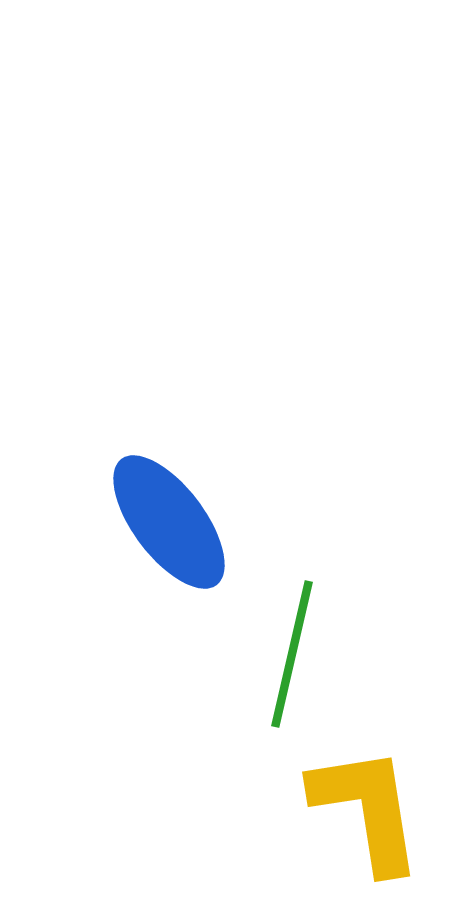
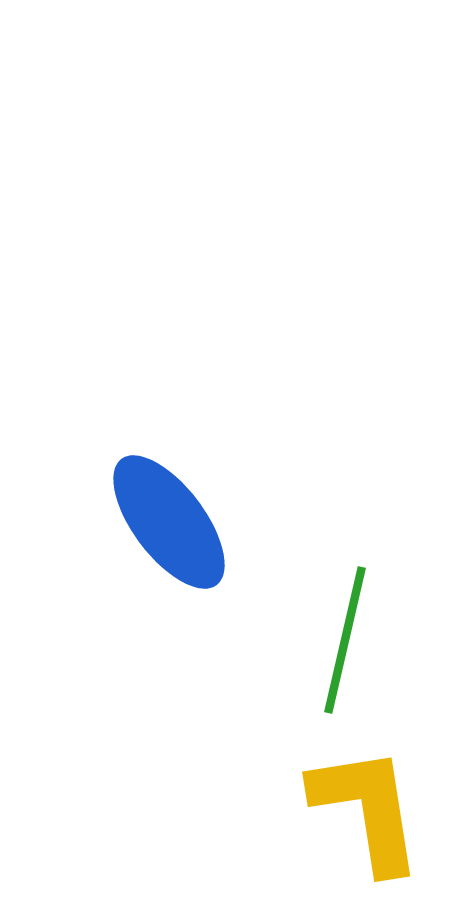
green line: moved 53 px right, 14 px up
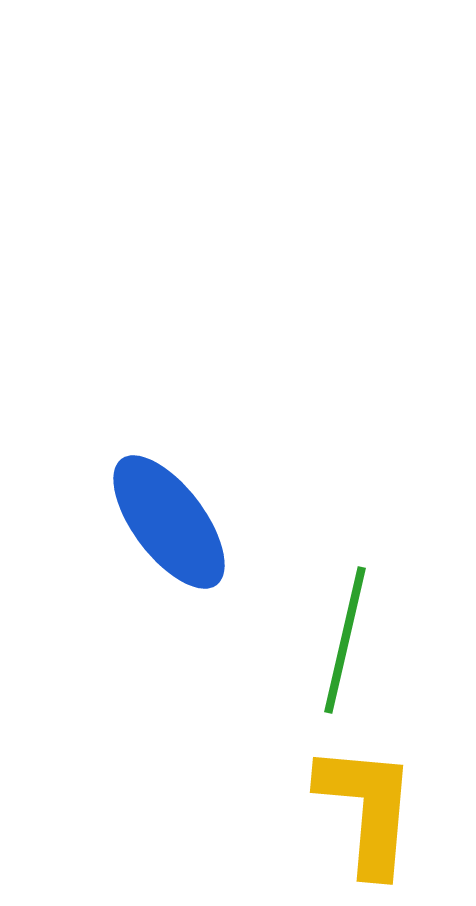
yellow L-shape: rotated 14 degrees clockwise
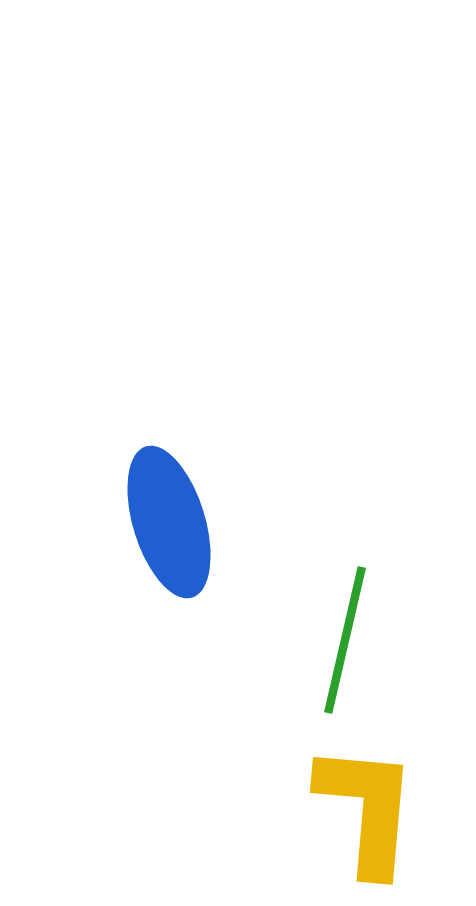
blue ellipse: rotated 20 degrees clockwise
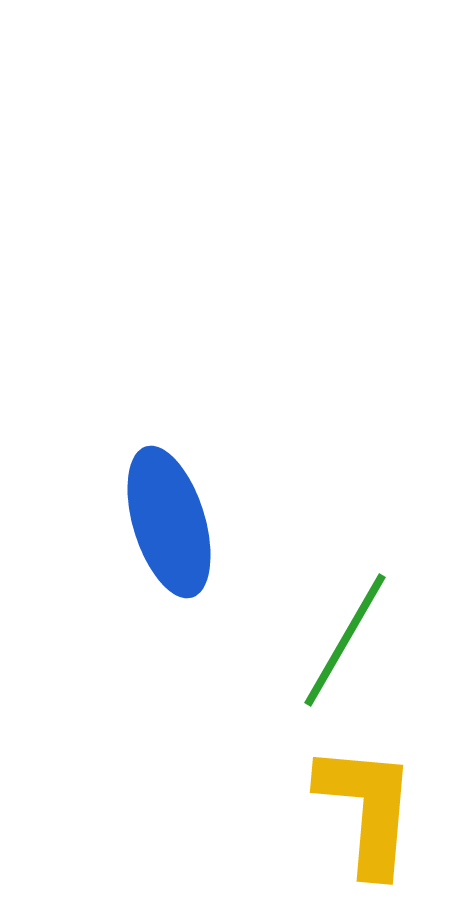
green line: rotated 17 degrees clockwise
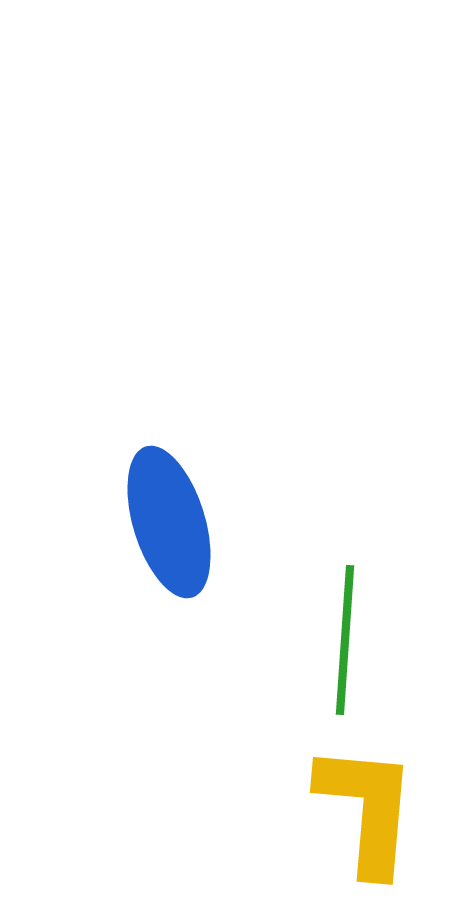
green line: rotated 26 degrees counterclockwise
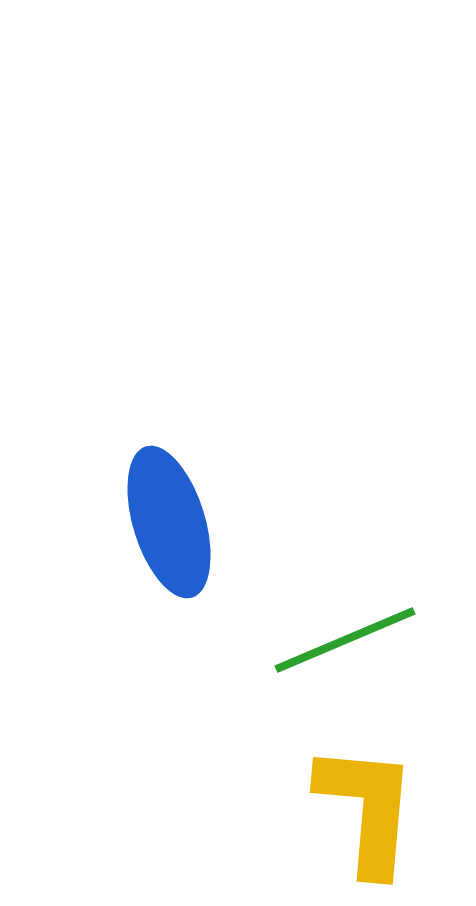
green line: rotated 63 degrees clockwise
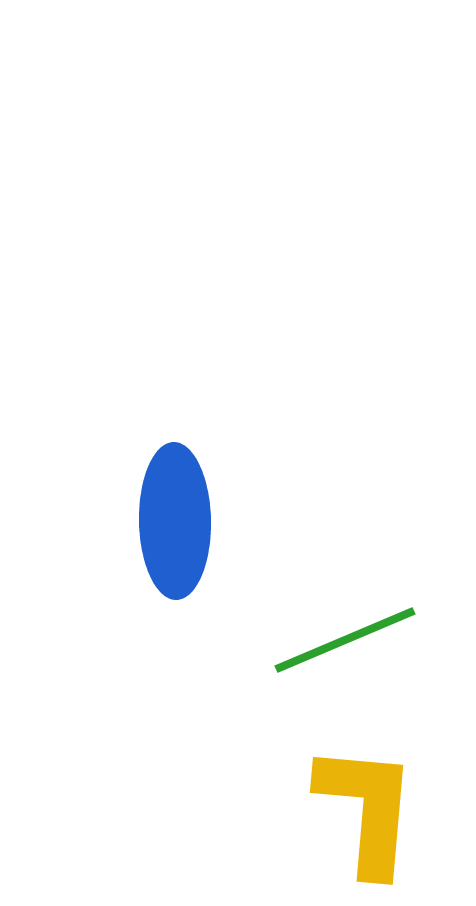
blue ellipse: moved 6 px right, 1 px up; rotated 16 degrees clockwise
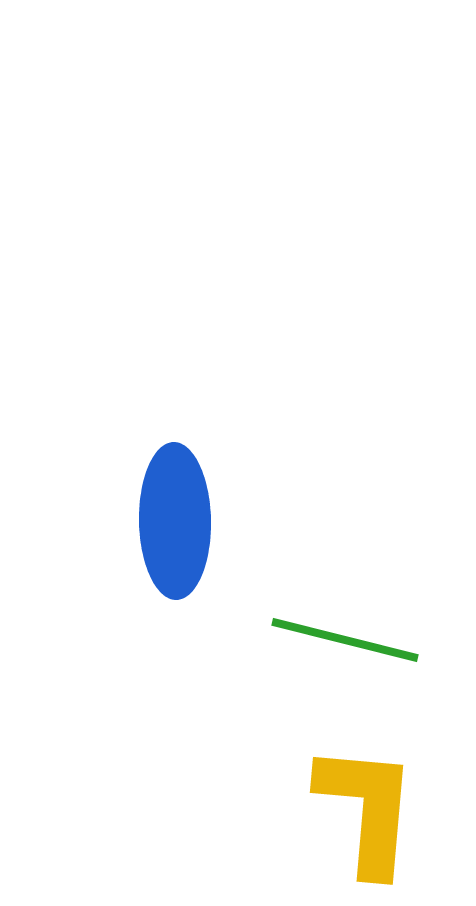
green line: rotated 37 degrees clockwise
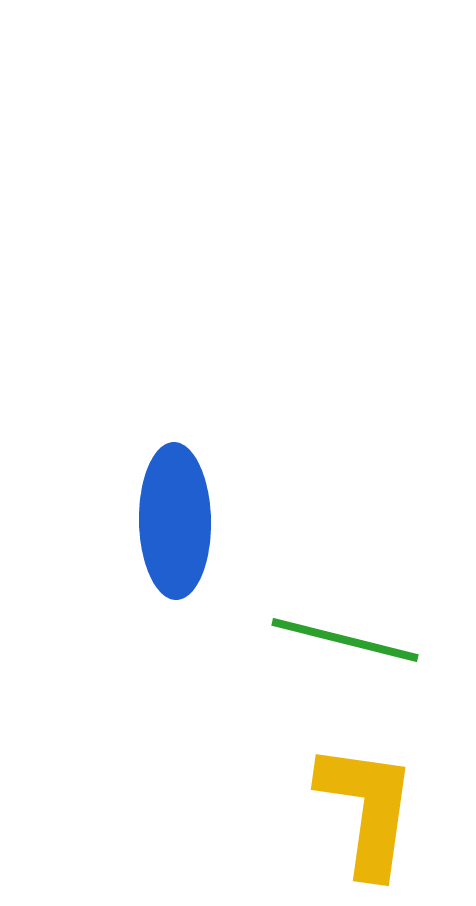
yellow L-shape: rotated 3 degrees clockwise
